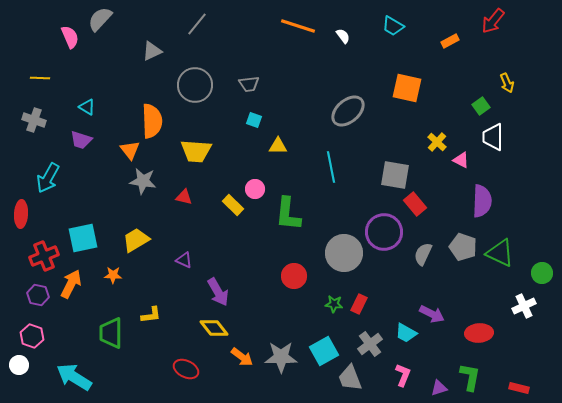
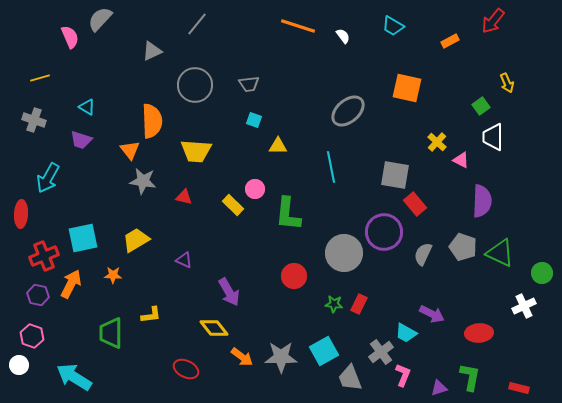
yellow line at (40, 78): rotated 18 degrees counterclockwise
purple arrow at (218, 292): moved 11 px right
gray cross at (370, 344): moved 11 px right, 8 px down
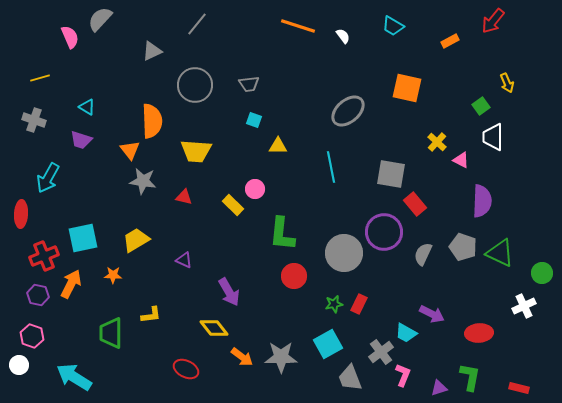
gray square at (395, 175): moved 4 px left, 1 px up
green L-shape at (288, 214): moved 6 px left, 20 px down
green star at (334, 304): rotated 18 degrees counterclockwise
cyan square at (324, 351): moved 4 px right, 7 px up
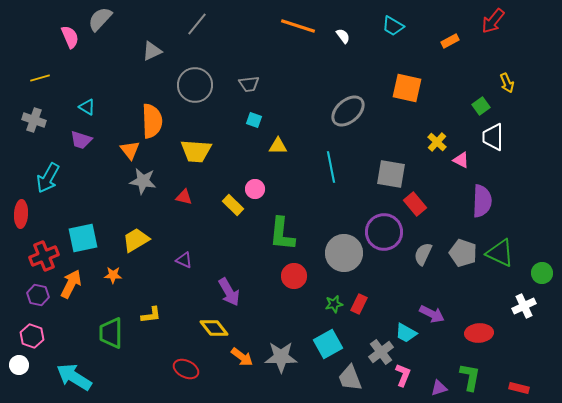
gray pentagon at (463, 247): moved 6 px down
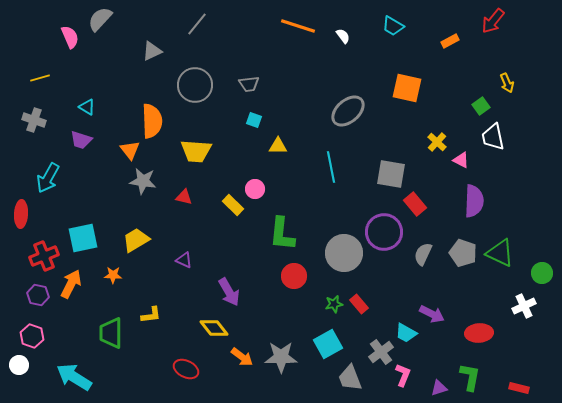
white trapezoid at (493, 137): rotated 12 degrees counterclockwise
purple semicircle at (482, 201): moved 8 px left
red rectangle at (359, 304): rotated 66 degrees counterclockwise
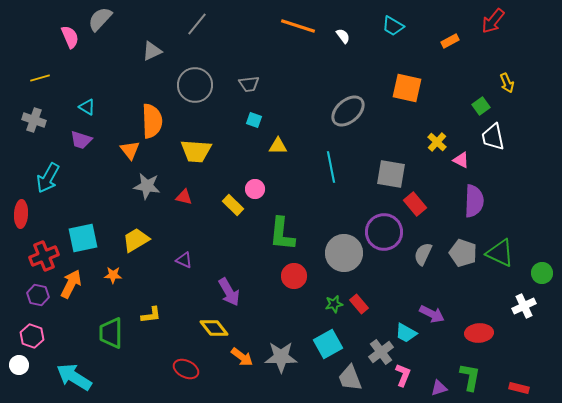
gray star at (143, 181): moved 4 px right, 5 px down
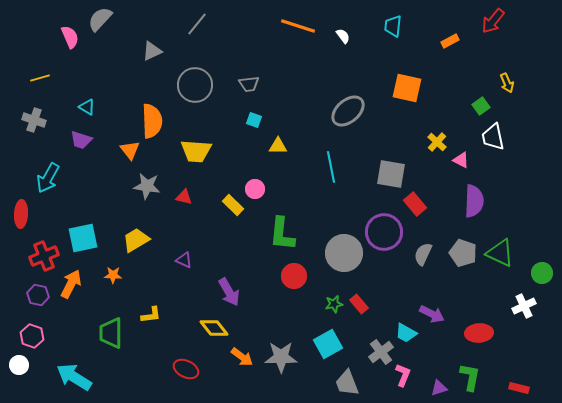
cyan trapezoid at (393, 26): rotated 65 degrees clockwise
gray trapezoid at (350, 378): moved 3 px left, 5 px down
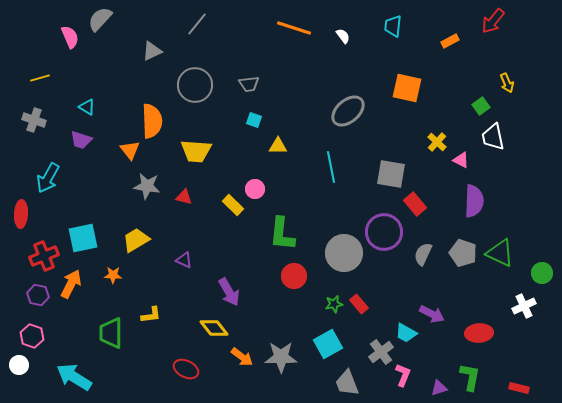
orange line at (298, 26): moved 4 px left, 2 px down
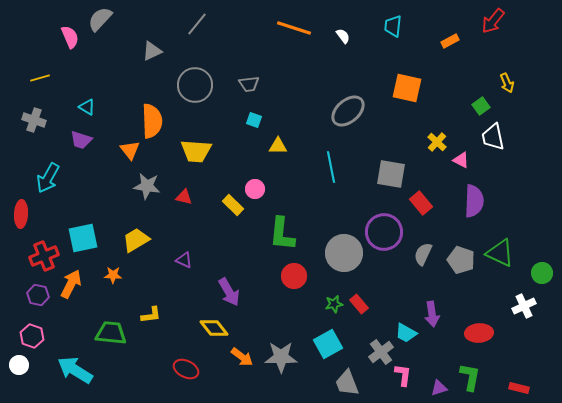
red rectangle at (415, 204): moved 6 px right, 1 px up
gray pentagon at (463, 253): moved 2 px left, 7 px down
purple arrow at (432, 314): rotated 55 degrees clockwise
green trapezoid at (111, 333): rotated 96 degrees clockwise
pink L-shape at (403, 375): rotated 15 degrees counterclockwise
cyan arrow at (74, 377): moved 1 px right, 7 px up
